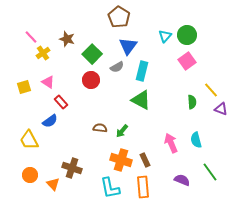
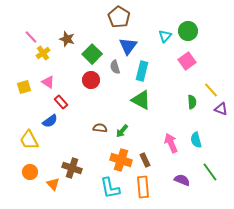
green circle: moved 1 px right, 4 px up
gray semicircle: moved 2 px left; rotated 104 degrees clockwise
orange circle: moved 3 px up
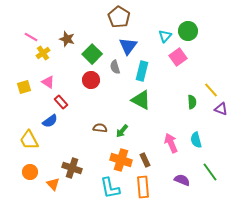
pink line: rotated 16 degrees counterclockwise
pink square: moved 9 px left, 4 px up
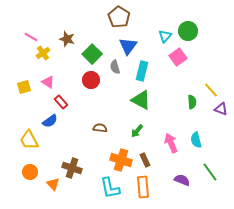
green arrow: moved 15 px right
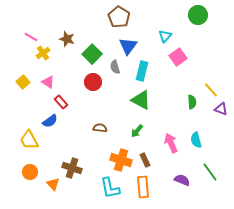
green circle: moved 10 px right, 16 px up
red circle: moved 2 px right, 2 px down
yellow square: moved 1 px left, 5 px up; rotated 24 degrees counterclockwise
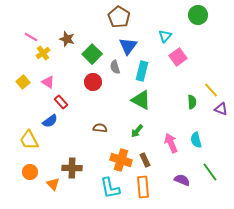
brown cross: rotated 18 degrees counterclockwise
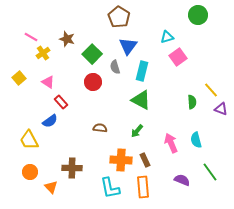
cyan triangle: moved 2 px right, 1 px down; rotated 32 degrees clockwise
yellow square: moved 4 px left, 4 px up
orange cross: rotated 15 degrees counterclockwise
orange triangle: moved 2 px left, 3 px down
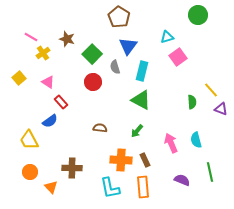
green line: rotated 24 degrees clockwise
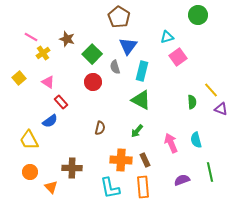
brown semicircle: rotated 96 degrees clockwise
purple semicircle: rotated 42 degrees counterclockwise
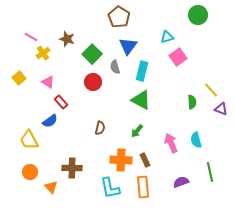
purple semicircle: moved 1 px left, 2 px down
